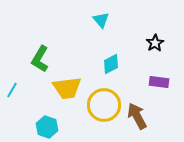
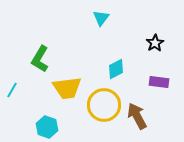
cyan triangle: moved 2 px up; rotated 18 degrees clockwise
cyan diamond: moved 5 px right, 5 px down
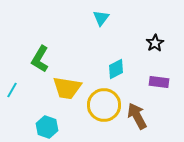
yellow trapezoid: rotated 16 degrees clockwise
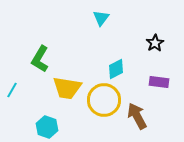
yellow circle: moved 5 px up
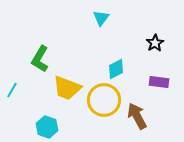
yellow trapezoid: rotated 12 degrees clockwise
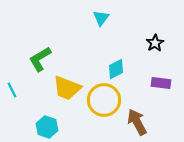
green L-shape: rotated 28 degrees clockwise
purple rectangle: moved 2 px right, 1 px down
cyan line: rotated 56 degrees counterclockwise
brown arrow: moved 6 px down
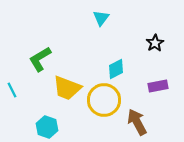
purple rectangle: moved 3 px left, 3 px down; rotated 18 degrees counterclockwise
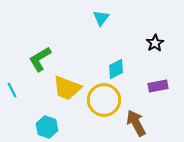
brown arrow: moved 1 px left, 1 px down
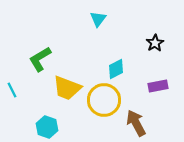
cyan triangle: moved 3 px left, 1 px down
